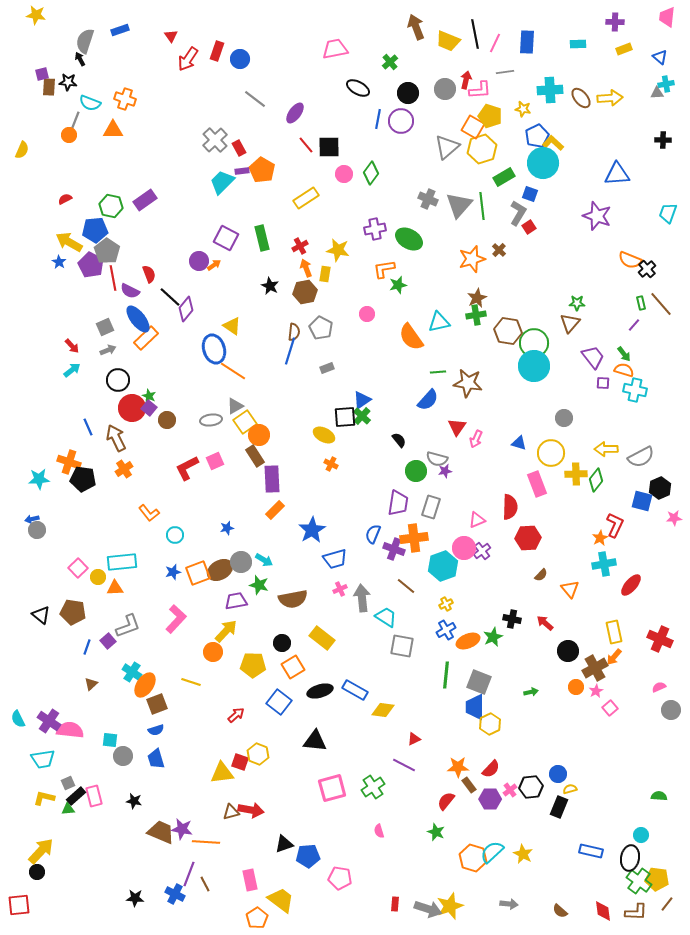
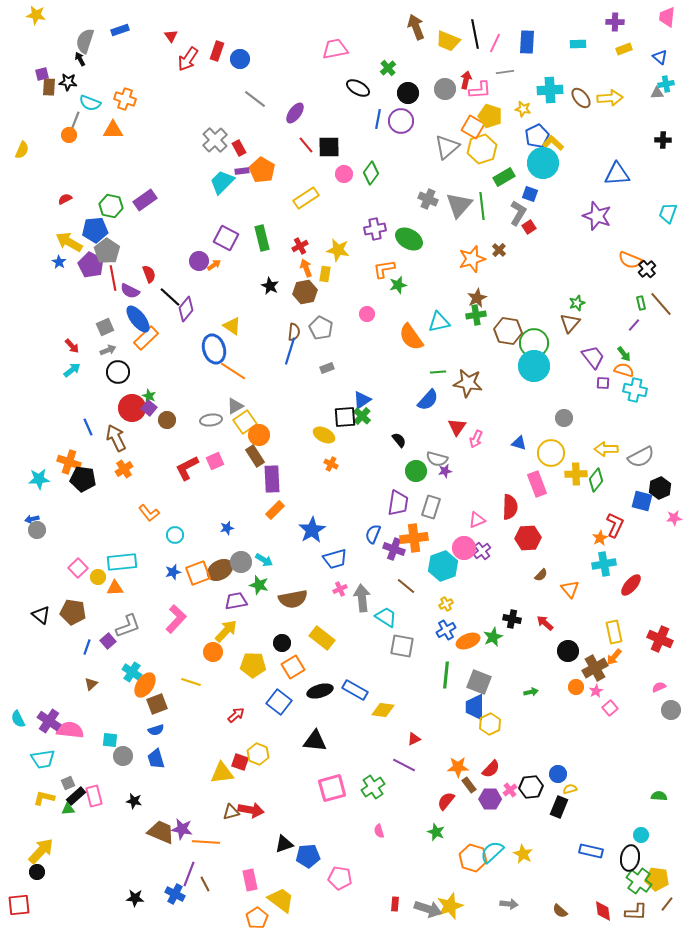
green cross at (390, 62): moved 2 px left, 6 px down
green star at (577, 303): rotated 21 degrees counterclockwise
black circle at (118, 380): moved 8 px up
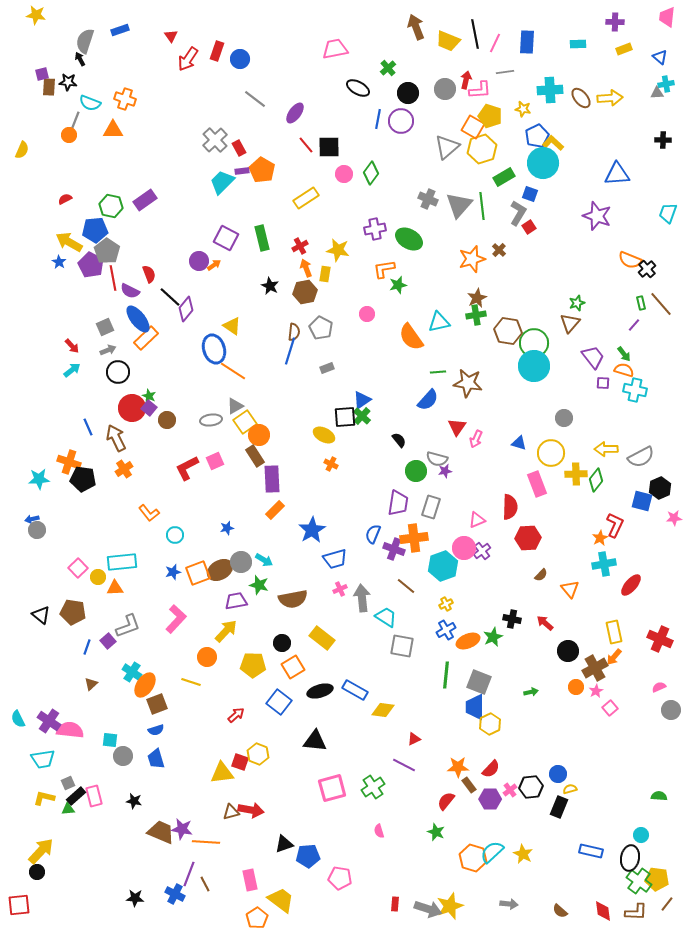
orange circle at (213, 652): moved 6 px left, 5 px down
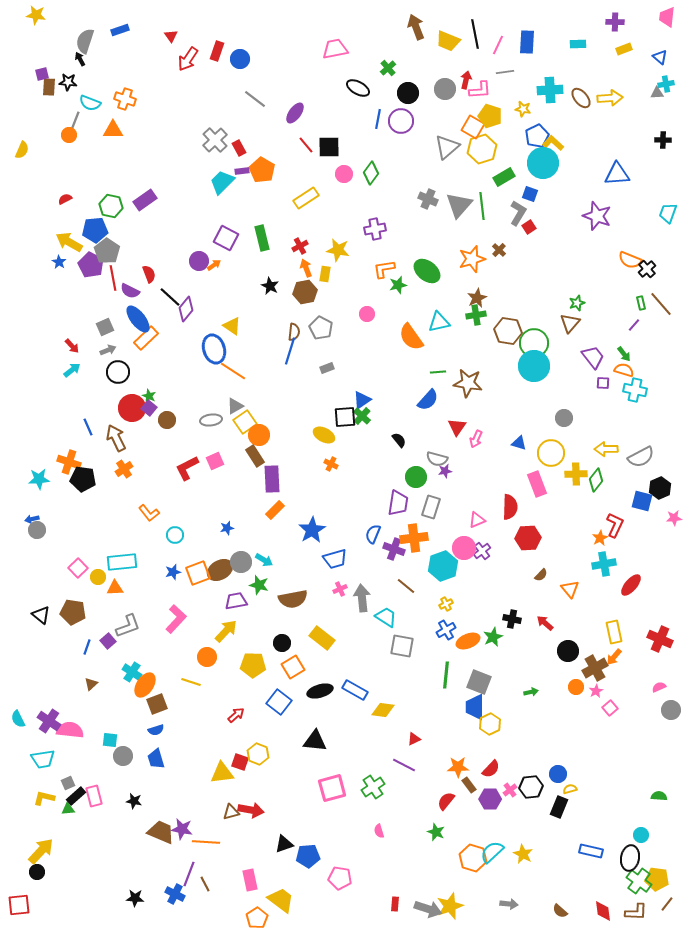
pink line at (495, 43): moved 3 px right, 2 px down
green ellipse at (409, 239): moved 18 px right, 32 px down; rotated 8 degrees clockwise
green circle at (416, 471): moved 6 px down
